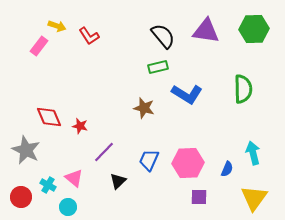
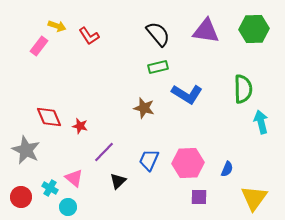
black semicircle: moved 5 px left, 2 px up
cyan arrow: moved 8 px right, 31 px up
cyan cross: moved 2 px right, 3 px down
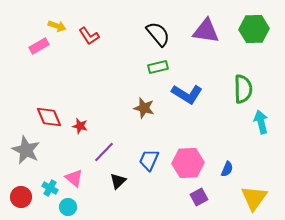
pink rectangle: rotated 24 degrees clockwise
purple square: rotated 30 degrees counterclockwise
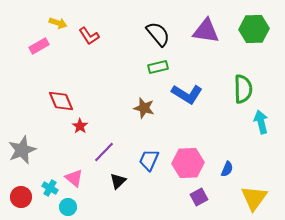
yellow arrow: moved 1 px right, 3 px up
red diamond: moved 12 px right, 16 px up
red star: rotated 21 degrees clockwise
gray star: moved 4 px left; rotated 24 degrees clockwise
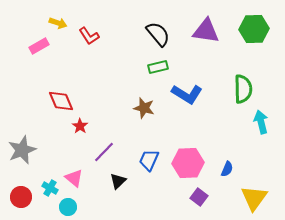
purple square: rotated 24 degrees counterclockwise
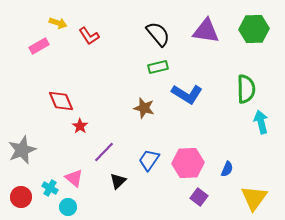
green semicircle: moved 3 px right
blue trapezoid: rotated 10 degrees clockwise
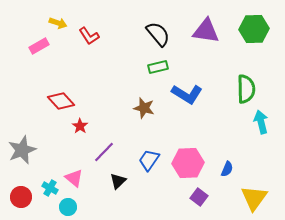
red diamond: rotated 20 degrees counterclockwise
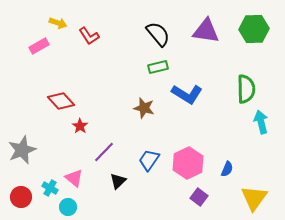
pink hexagon: rotated 24 degrees counterclockwise
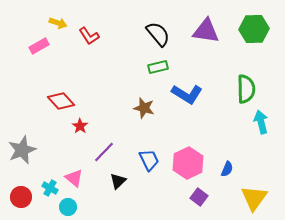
blue trapezoid: rotated 120 degrees clockwise
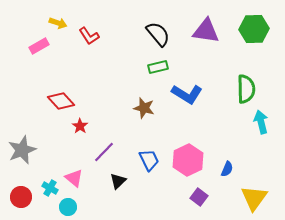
pink hexagon: moved 3 px up
